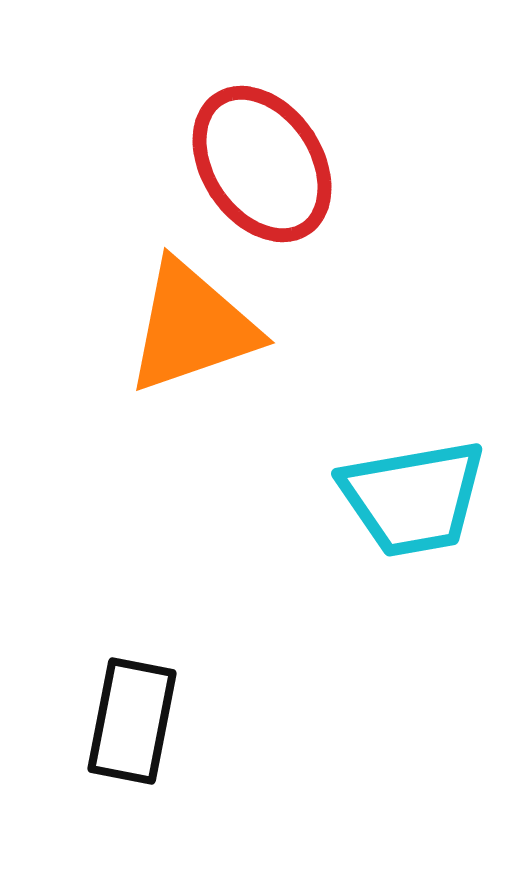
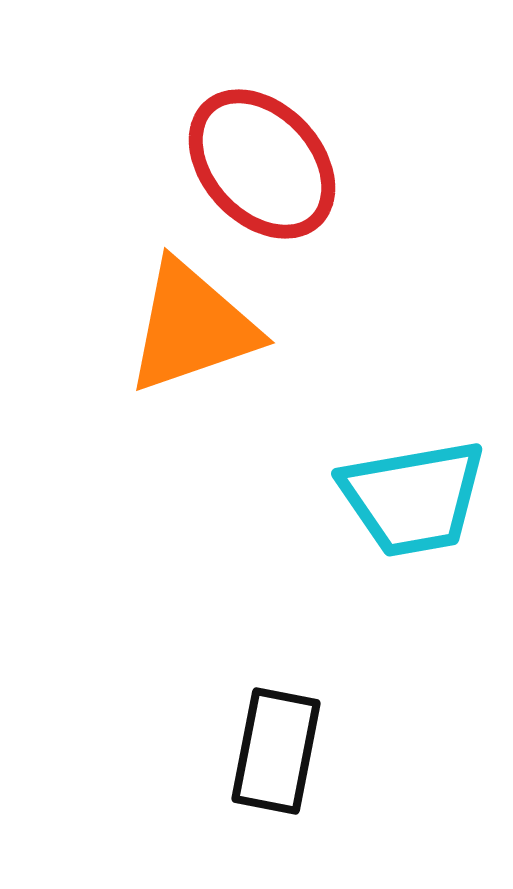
red ellipse: rotated 9 degrees counterclockwise
black rectangle: moved 144 px right, 30 px down
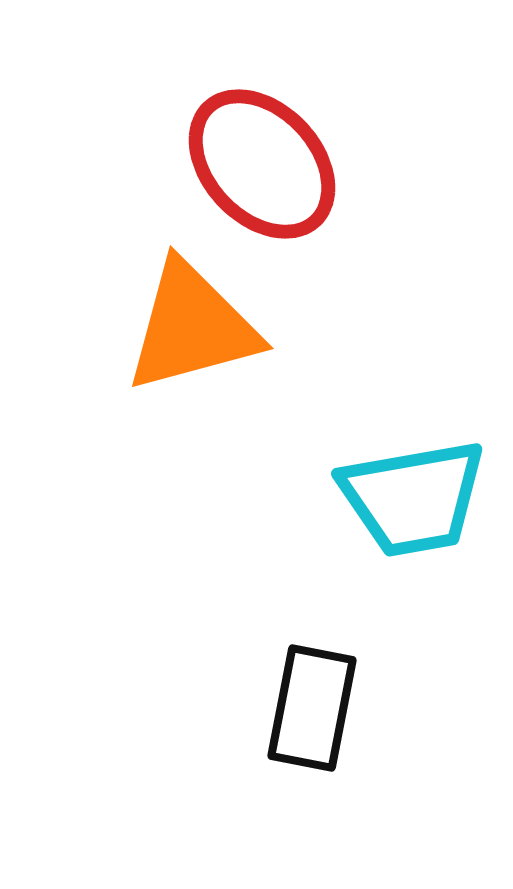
orange triangle: rotated 4 degrees clockwise
black rectangle: moved 36 px right, 43 px up
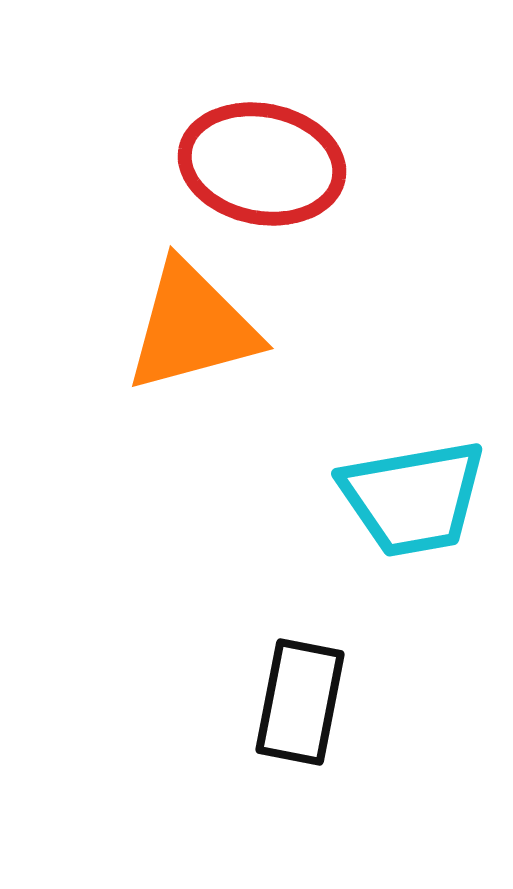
red ellipse: rotated 36 degrees counterclockwise
black rectangle: moved 12 px left, 6 px up
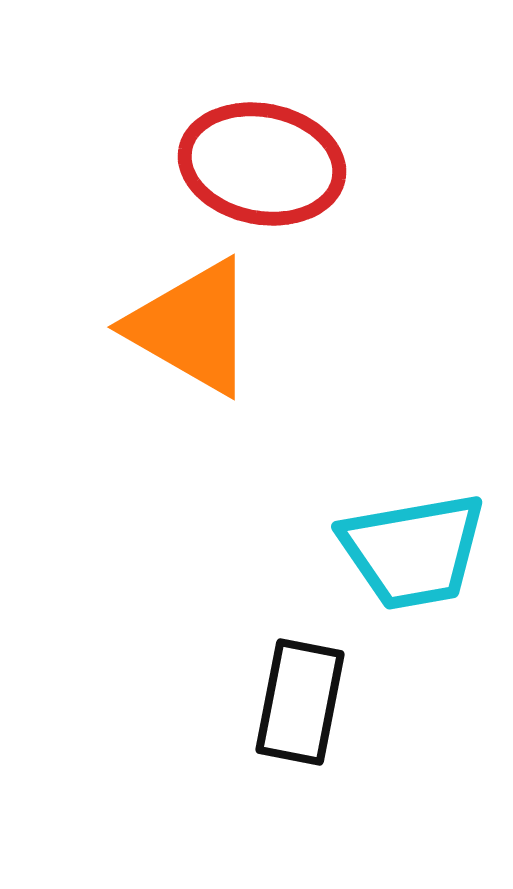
orange triangle: rotated 45 degrees clockwise
cyan trapezoid: moved 53 px down
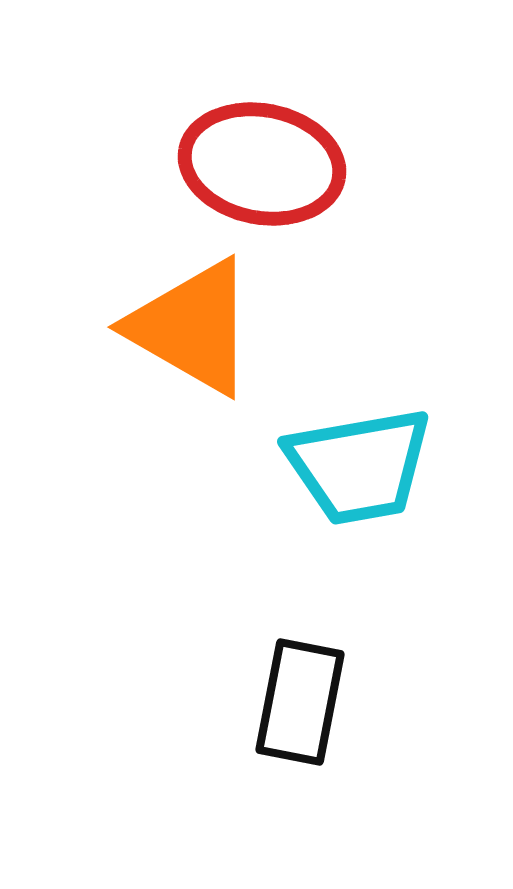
cyan trapezoid: moved 54 px left, 85 px up
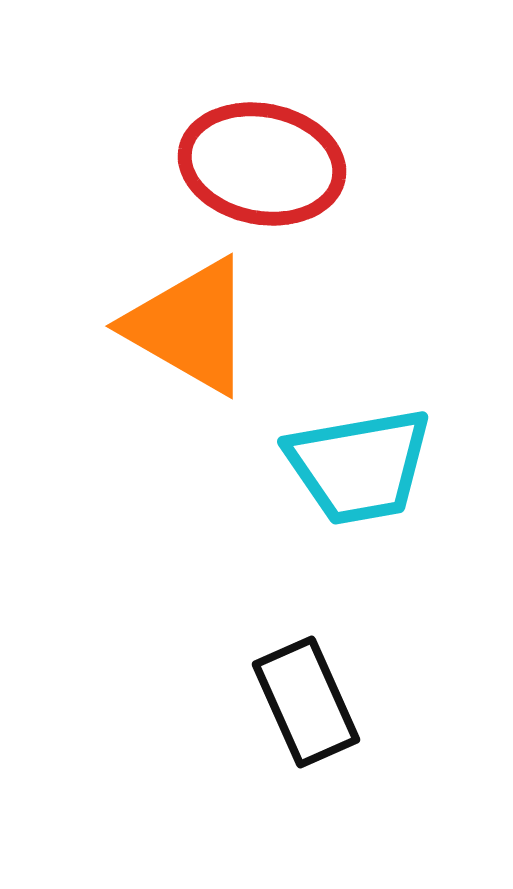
orange triangle: moved 2 px left, 1 px up
black rectangle: moved 6 px right; rotated 35 degrees counterclockwise
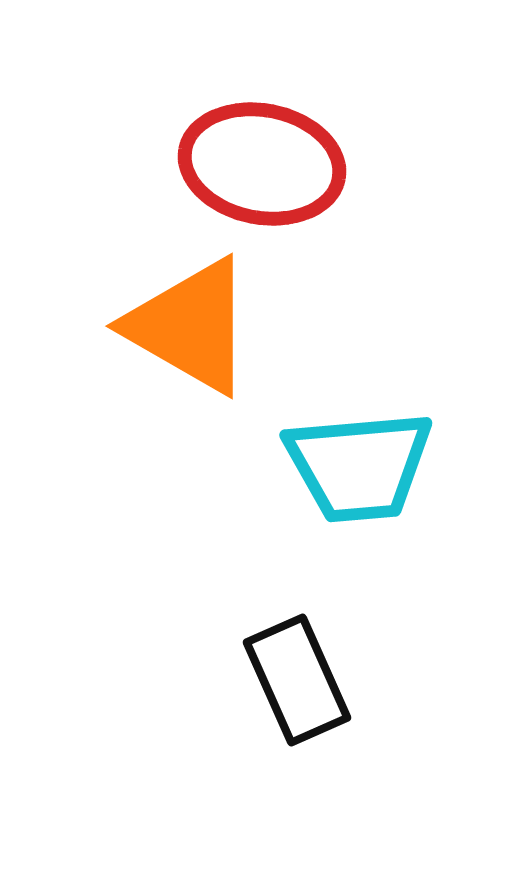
cyan trapezoid: rotated 5 degrees clockwise
black rectangle: moved 9 px left, 22 px up
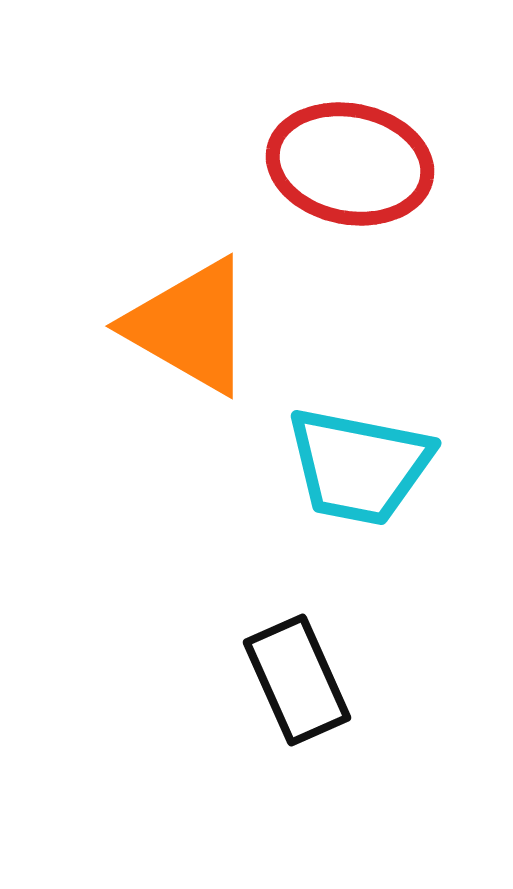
red ellipse: moved 88 px right
cyan trapezoid: rotated 16 degrees clockwise
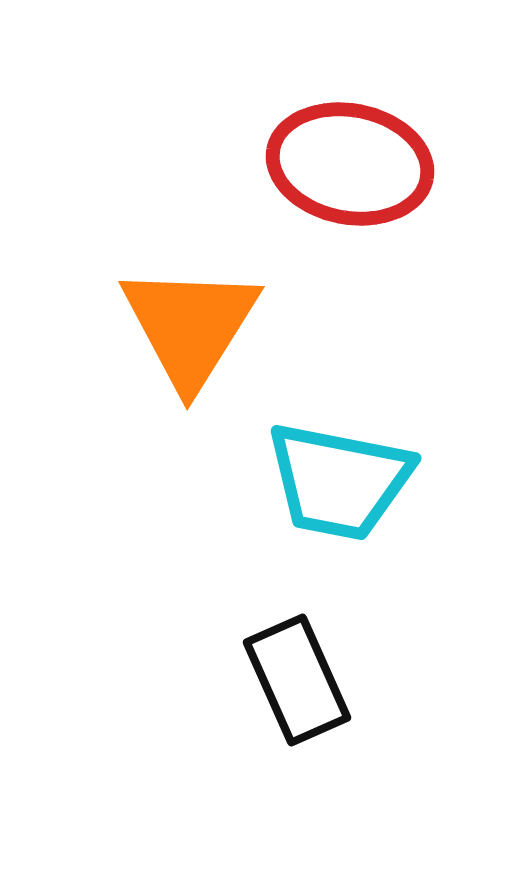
orange triangle: rotated 32 degrees clockwise
cyan trapezoid: moved 20 px left, 15 px down
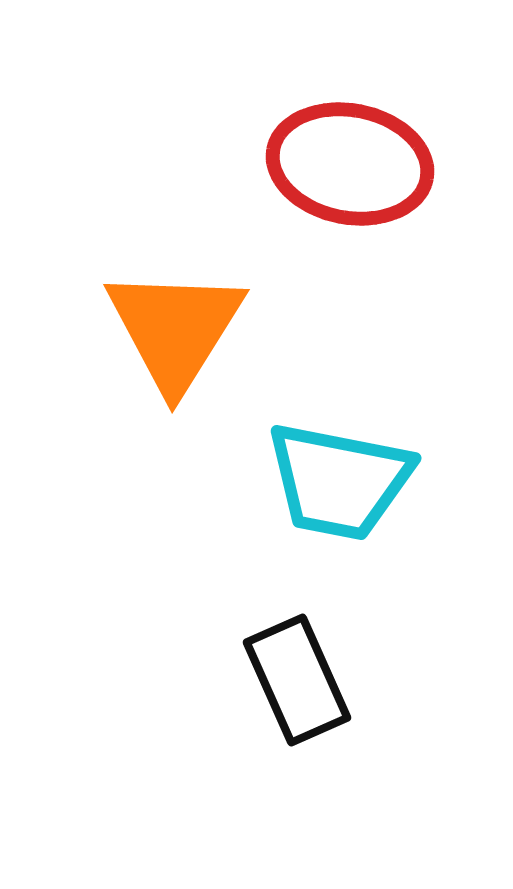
orange triangle: moved 15 px left, 3 px down
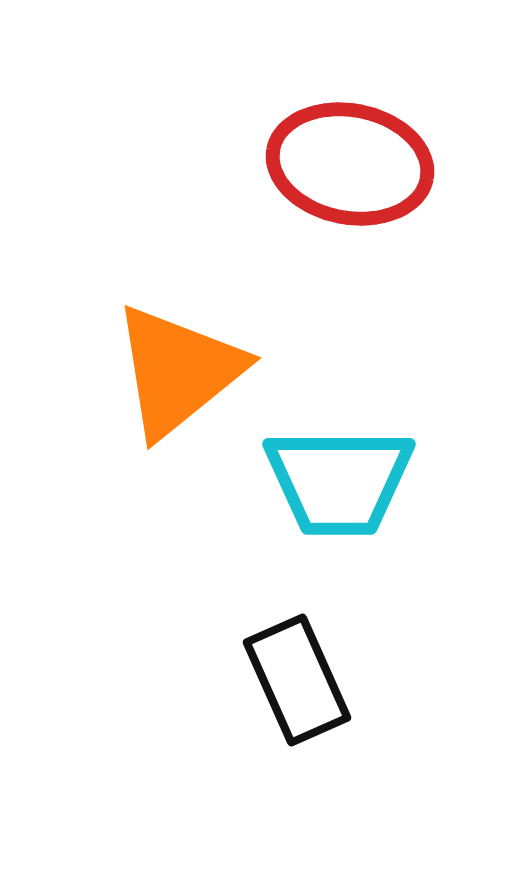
orange triangle: moved 3 px right, 42 px down; rotated 19 degrees clockwise
cyan trapezoid: rotated 11 degrees counterclockwise
